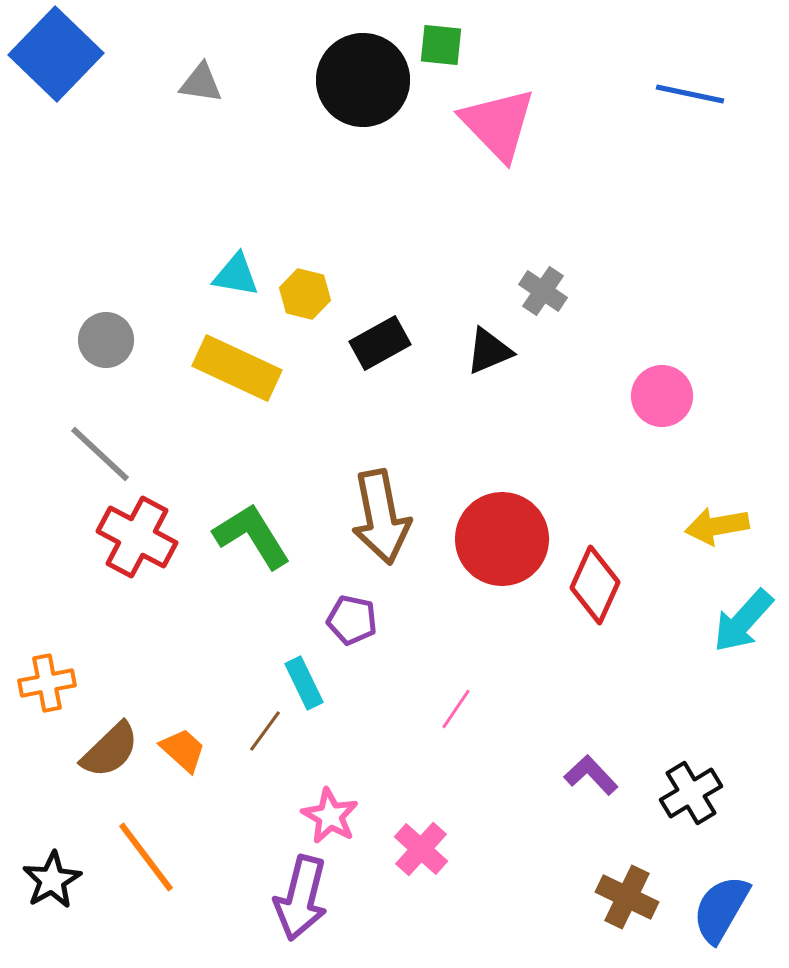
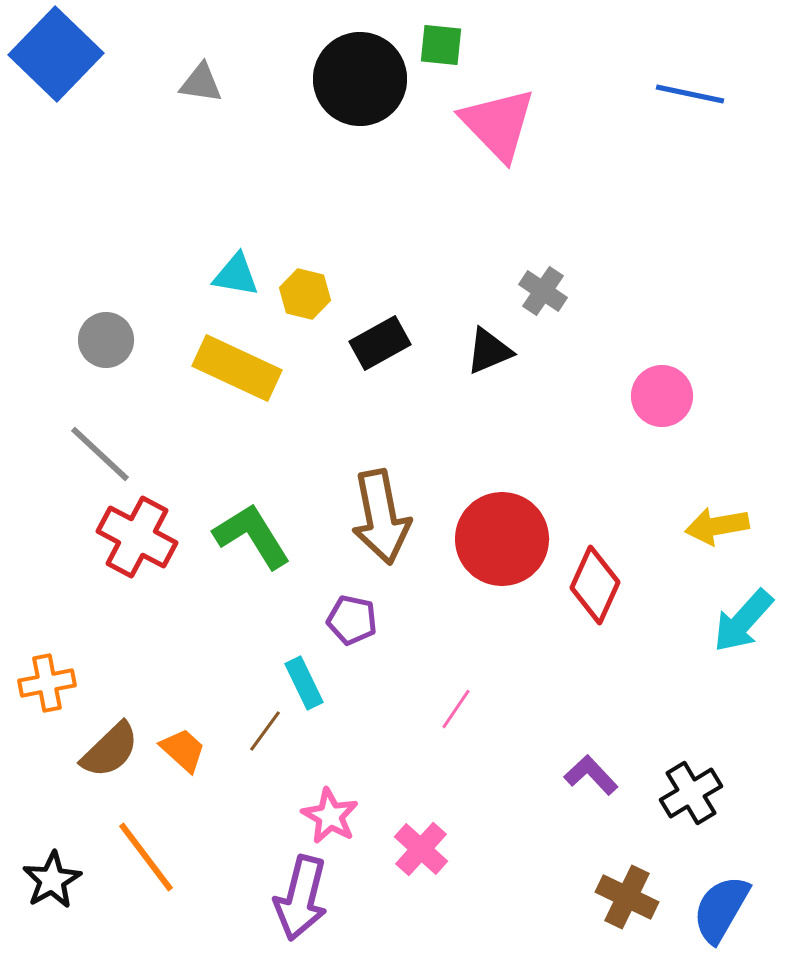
black circle: moved 3 px left, 1 px up
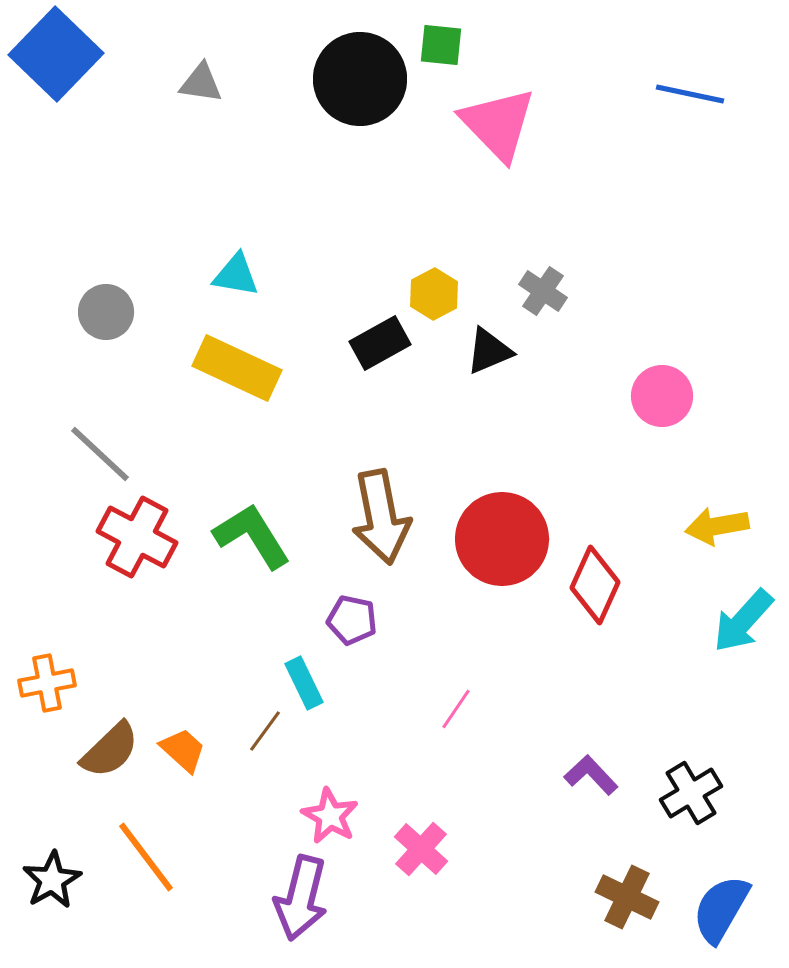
yellow hexagon: moved 129 px right; rotated 18 degrees clockwise
gray circle: moved 28 px up
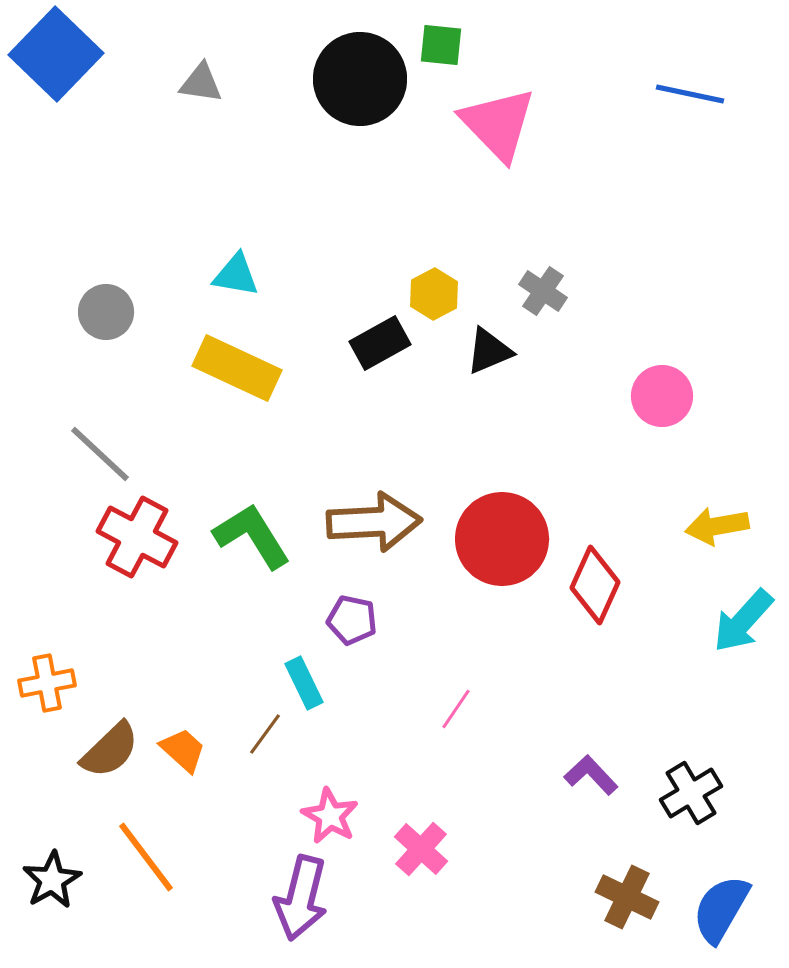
brown arrow: moved 7 px left, 5 px down; rotated 82 degrees counterclockwise
brown line: moved 3 px down
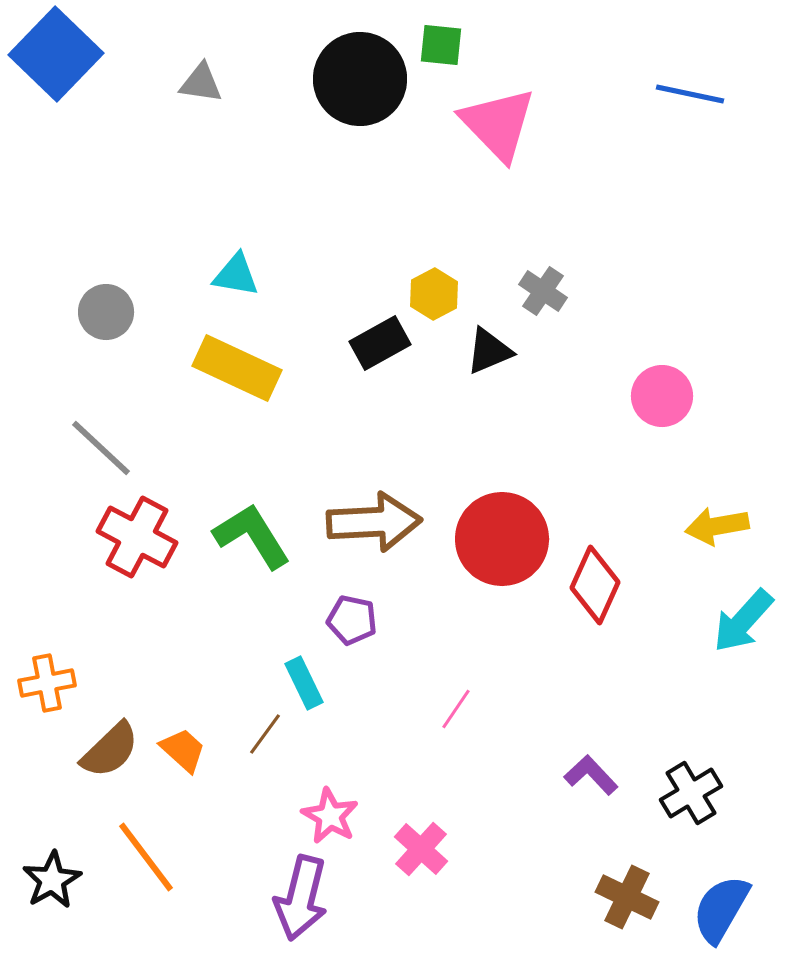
gray line: moved 1 px right, 6 px up
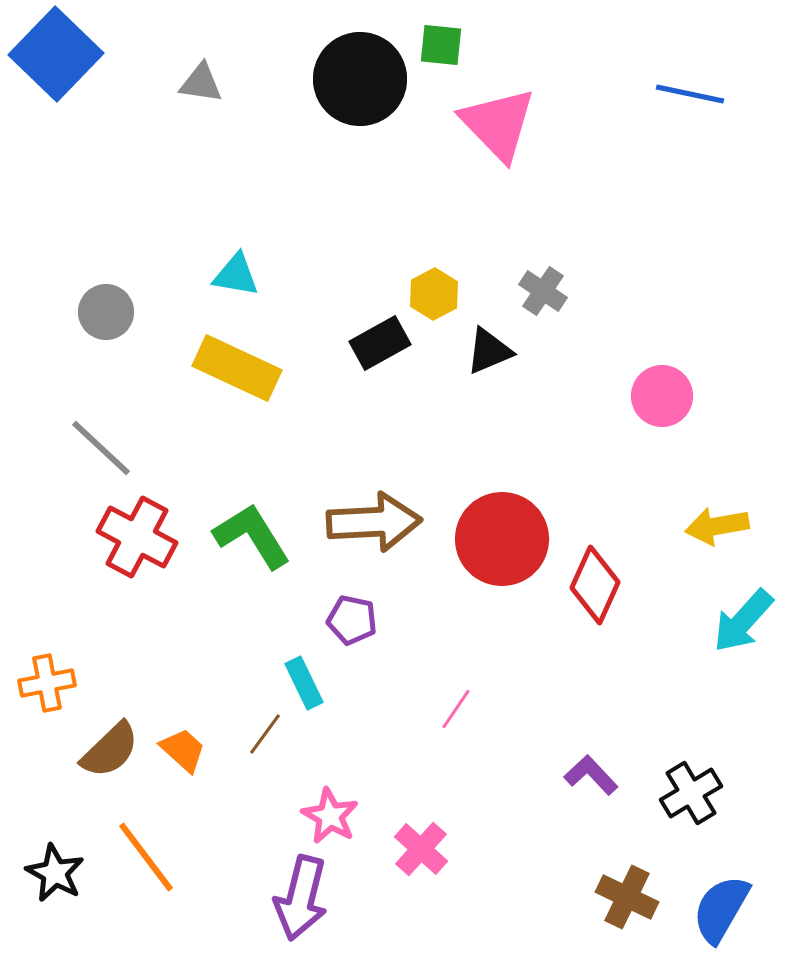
black star: moved 3 px right, 7 px up; rotated 14 degrees counterclockwise
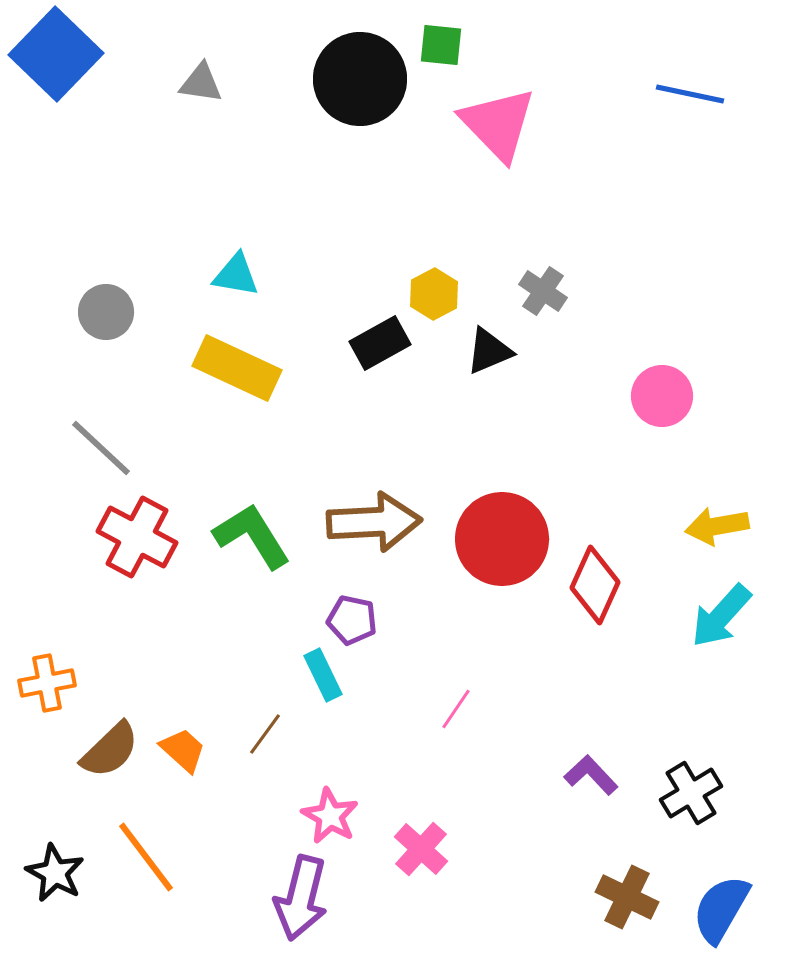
cyan arrow: moved 22 px left, 5 px up
cyan rectangle: moved 19 px right, 8 px up
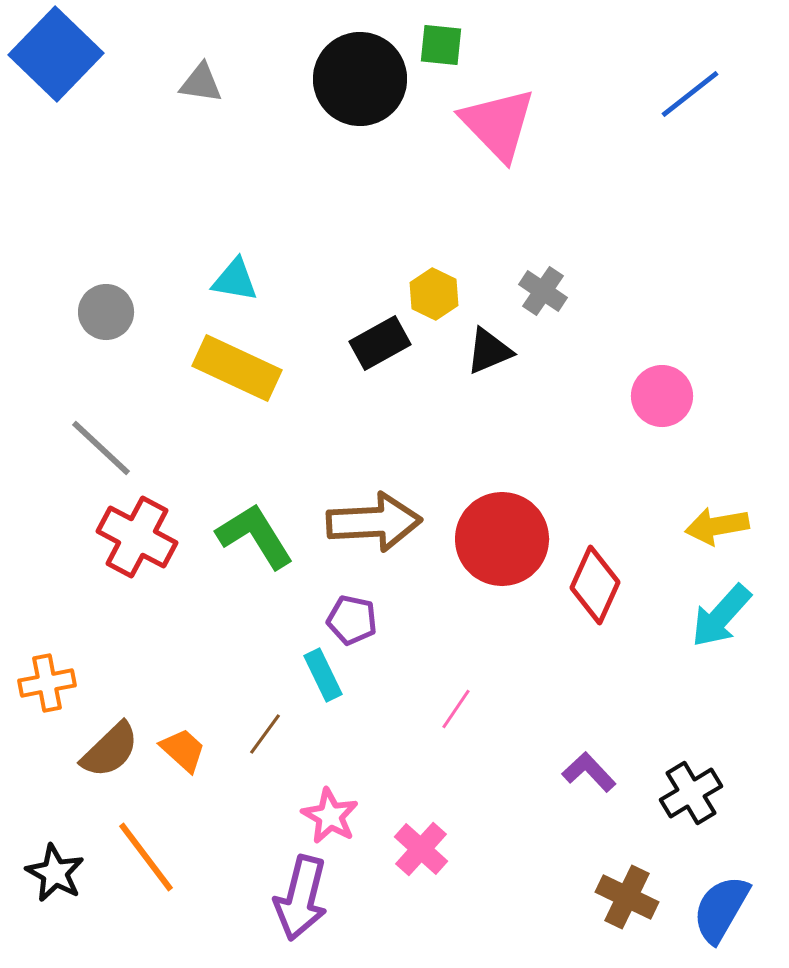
blue line: rotated 50 degrees counterclockwise
cyan triangle: moved 1 px left, 5 px down
yellow hexagon: rotated 6 degrees counterclockwise
green L-shape: moved 3 px right
purple L-shape: moved 2 px left, 3 px up
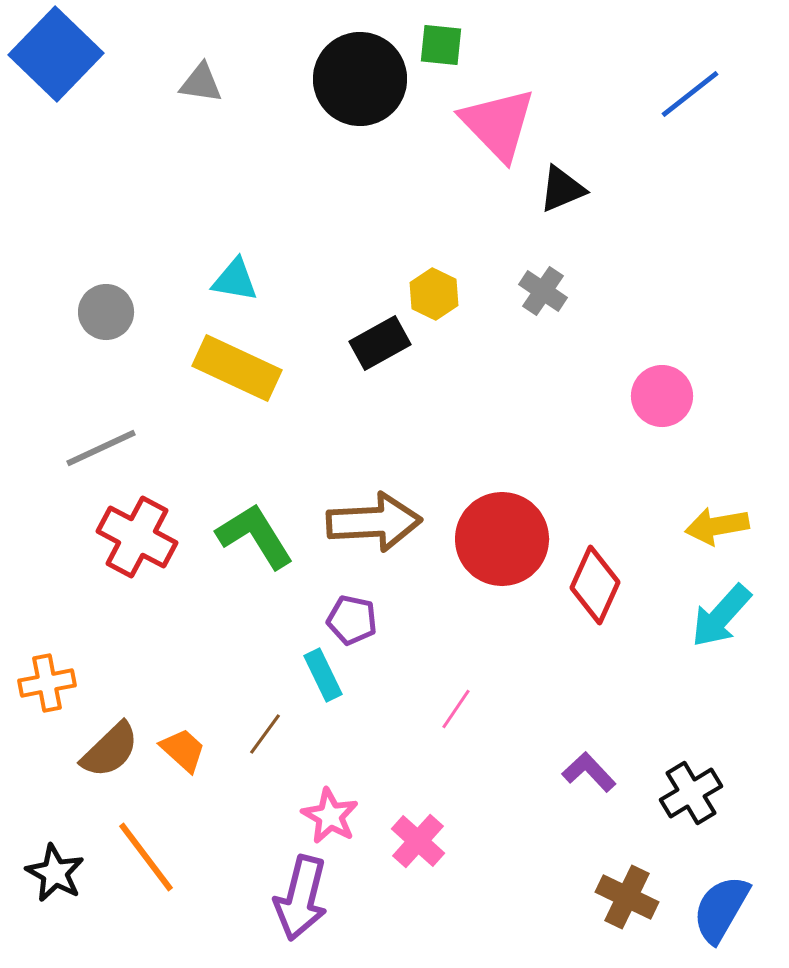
black triangle: moved 73 px right, 162 px up
gray line: rotated 68 degrees counterclockwise
pink cross: moved 3 px left, 8 px up
